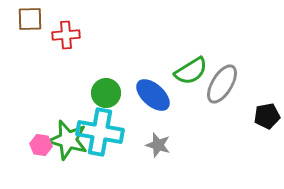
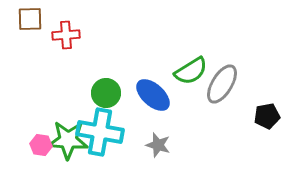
green star: rotated 12 degrees counterclockwise
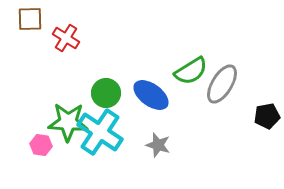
red cross: moved 3 px down; rotated 36 degrees clockwise
blue ellipse: moved 2 px left; rotated 6 degrees counterclockwise
cyan cross: rotated 24 degrees clockwise
green star: moved 18 px up
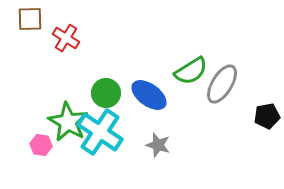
blue ellipse: moved 2 px left
green star: rotated 27 degrees clockwise
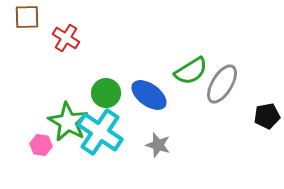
brown square: moved 3 px left, 2 px up
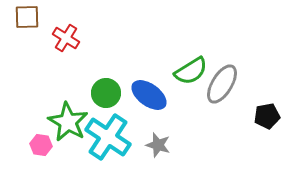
cyan cross: moved 8 px right, 5 px down
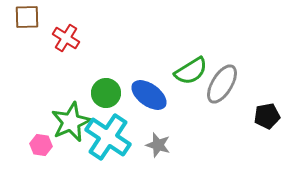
green star: moved 3 px right; rotated 18 degrees clockwise
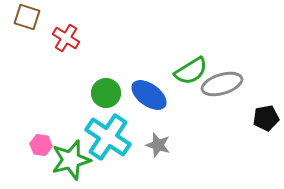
brown square: rotated 20 degrees clockwise
gray ellipse: rotated 42 degrees clockwise
black pentagon: moved 1 px left, 2 px down
green star: moved 38 px down; rotated 9 degrees clockwise
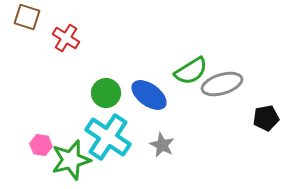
gray star: moved 4 px right; rotated 10 degrees clockwise
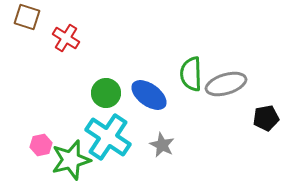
green semicircle: moved 3 px down; rotated 120 degrees clockwise
gray ellipse: moved 4 px right
pink hexagon: rotated 20 degrees counterclockwise
